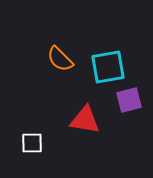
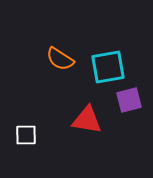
orange semicircle: rotated 12 degrees counterclockwise
red triangle: moved 2 px right
white square: moved 6 px left, 8 px up
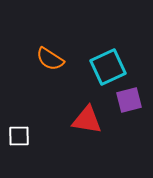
orange semicircle: moved 10 px left
cyan square: rotated 15 degrees counterclockwise
white square: moved 7 px left, 1 px down
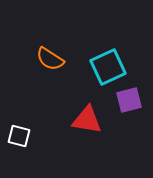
white square: rotated 15 degrees clockwise
